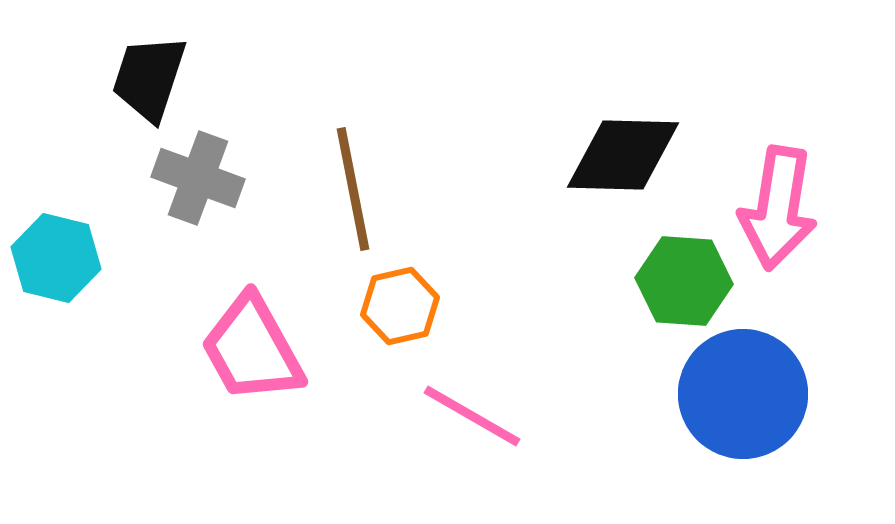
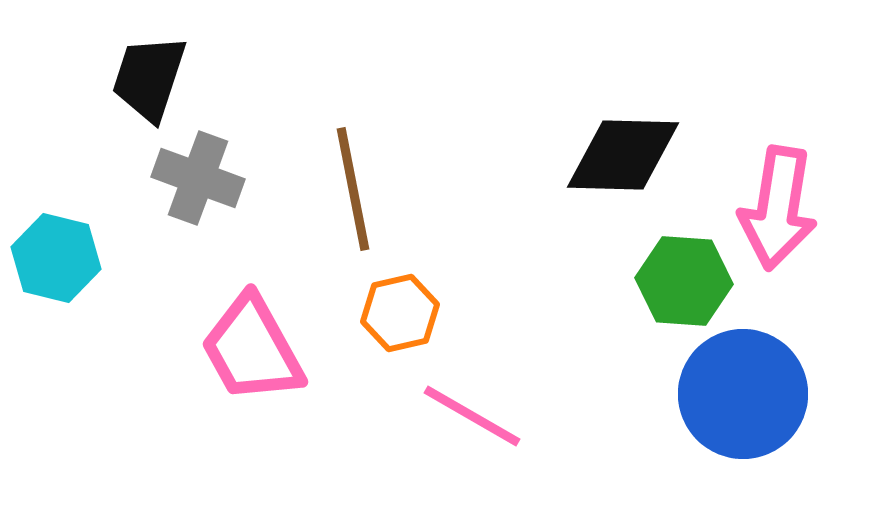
orange hexagon: moved 7 px down
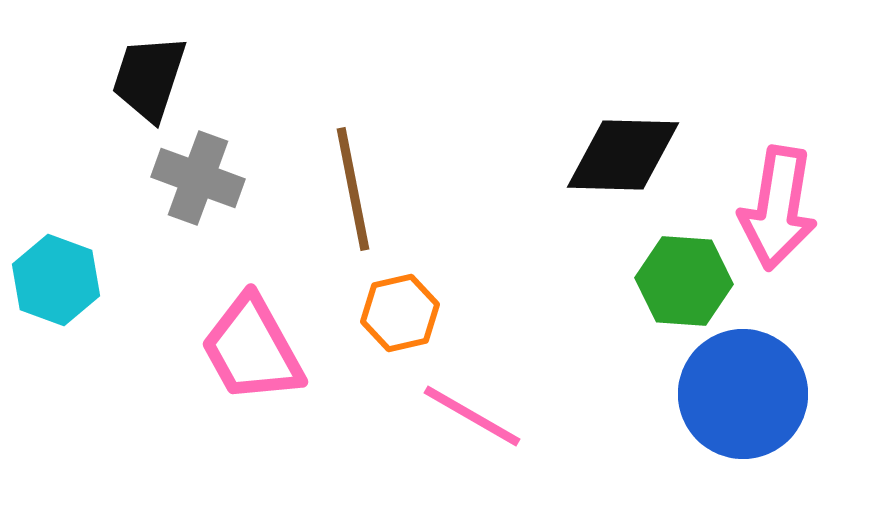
cyan hexagon: moved 22 px down; rotated 6 degrees clockwise
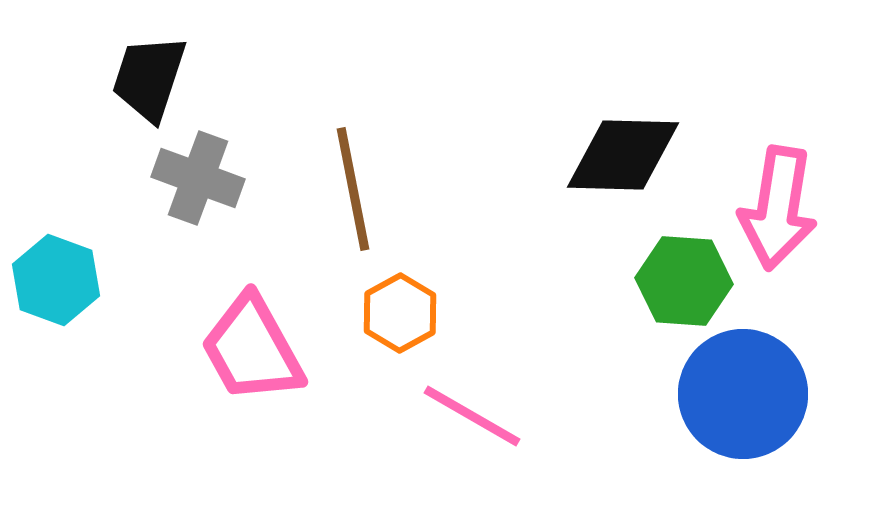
orange hexagon: rotated 16 degrees counterclockwise
